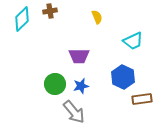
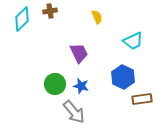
purple trapezoid: moved 3 px up; rotated 115 degrees counterclockwise
blue star: rotated 28 degrees clockwise
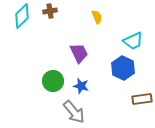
cyan diamond: moved 3 px up
blue hexagon: moved 9 px up
green circle: moved 2 px left, 3 px up
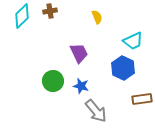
gray arrow: moved 22 px right, 1 px up
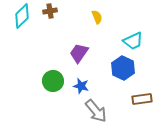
purple trapezoid: rotated 120 degrees counterclockwise
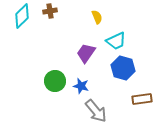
cyan trapezoid: moved 17 px left
purple trapezoid: moved 7 px right
blue hexagon: rotated 10 degrees counterclockwise
green circle: moved 2 px right
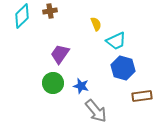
yellow semicircle: moved 1 px left, 7 px down
purple trapezoid: moved 26 px left, 1 px down
green circle: moved 2 px left, 2 px down
brown rectangle: moved 3 px up
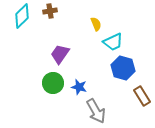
cyan trapezoid: moved 3 px left, 1 px down
blue star: moved 2 px left, 1 px down
brown rectangle: rotated 66 degrees clockwise
gray arrow: rotated 10 degrees clockwise
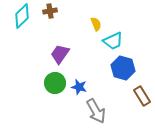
cyan trapezoid: moved 1 px up
green circle: moved 2 px right
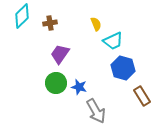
brown cross: moved 12 px down
green circle: moved 1 px right
